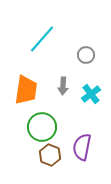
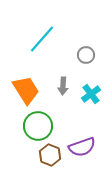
orange trapezoid: rotated 40 degrees counterclockwise
green circle: moved 4 px left, 1 px up
purple semicircle: rotated 120 degrees counterclockwise
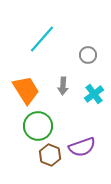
gray circle: moved 2 px right
cyan cross: moved 3 px right
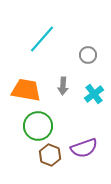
orange trapezoid: rotated 48 degrees counterclockwise
purple semicircle: moved 2 px right, 1 px down
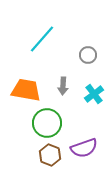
green circle: moved 9 px right, 3 px up
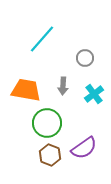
gray circle: moved 3 px left, 3 px down
purple semicircle: rotated 16 degrees counterclockwise
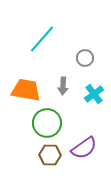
brown hexagon: rotated 20 degrees counterclockwise
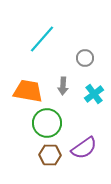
orange trapezoid: moved 2 px right, 1 px down
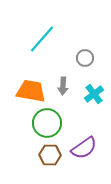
orange trapezoid: moved 3 px right
